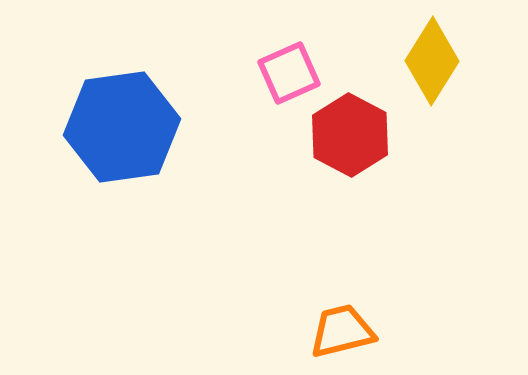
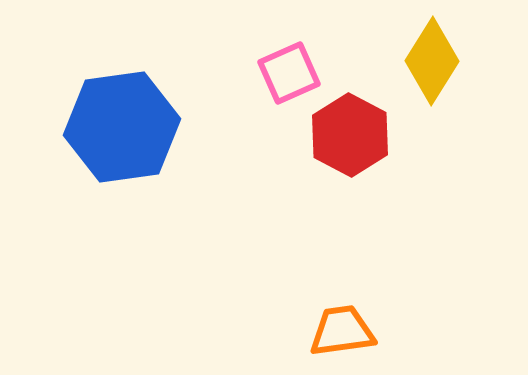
orange trapezoid: rotated 6 degrees clockwise
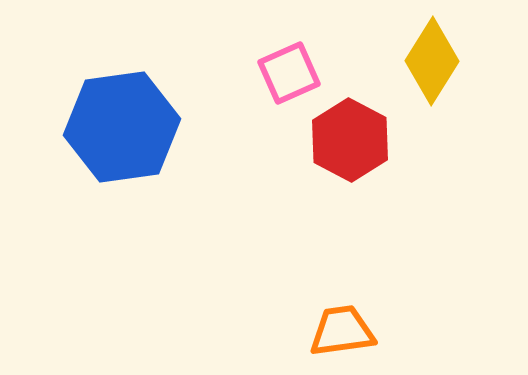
red hexagon: moved 5 px down
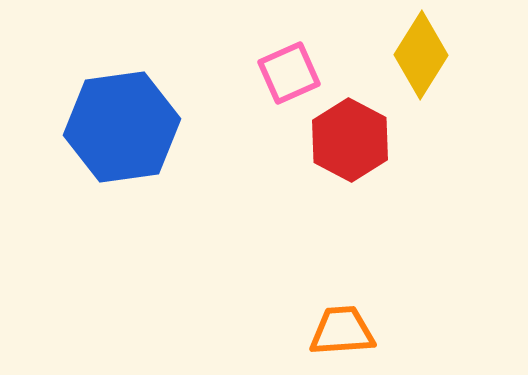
yellow diamond: moved 11 px left, 6 px up
orange trapezoid: rotated 4 degrees clockwise
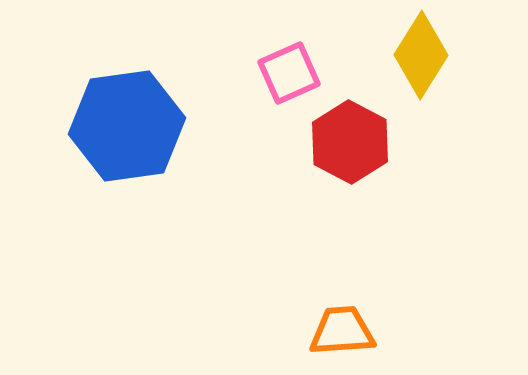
blue hexagon: moved 5 px right, 1 px up
red hexagon: moved 2 px down
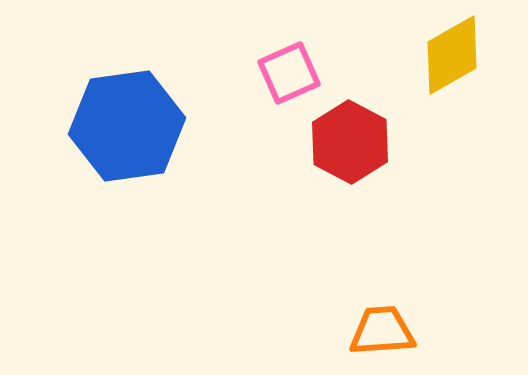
yellow diamond: moved 31 px right; rotated 28 degrees clockwise
orange trapezoid: moved 40 px right
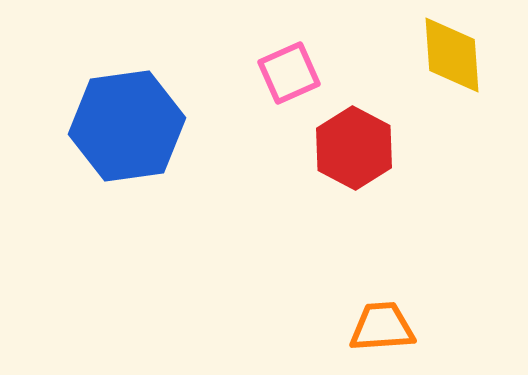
yellow diamond: rotated 64 degrees counterclockwise
red hexagon: moved 4 px right, 6 px down
orange trapezoid: moved 4 px up
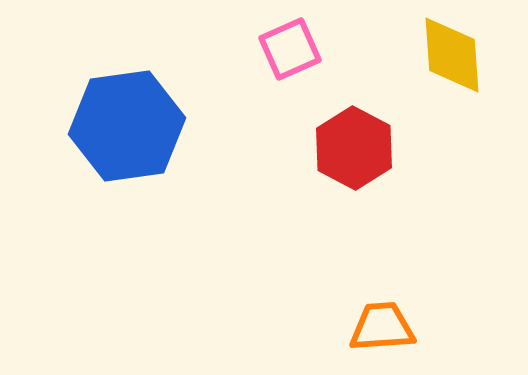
pink square: moved 1 px right, 24 px up
